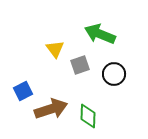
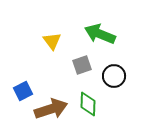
yellow triangle: moved 3 px left, 8 px up
gray square: moved 2 px right
black circle: moved 2 px down
green diamond: moved 12 px up
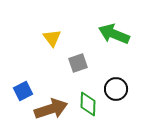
green arrow: moved 14 px right
yellow triangle: moved 3 px up
gray square: moved 4 px left, 2 px up
black circle: moved 2 px right, 13 px down
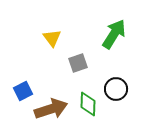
green arrow: rotated 100 degrees clockwise
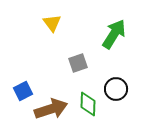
yellow triangle: moved 15 px up
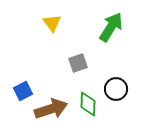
green arrow: moved 3 px left, 7 px up
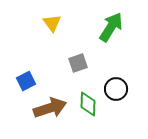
blue square: moved 3 px right, 10 px up
brown arrow: moved 1 px left, 1 px up
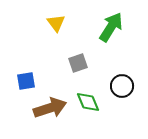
yellow triangle: moved 4 px right
blue square: rotated 18 degrees clockwise
black circle: moved 6 px right, 3 px up
green diamond: moved 2 px up; rotated 25 degrees counterclockwise
